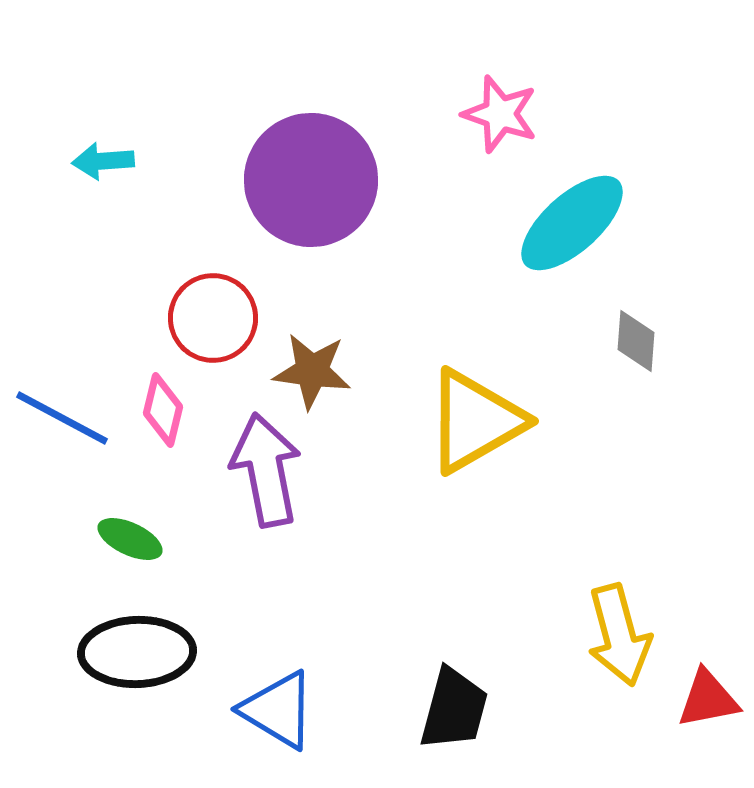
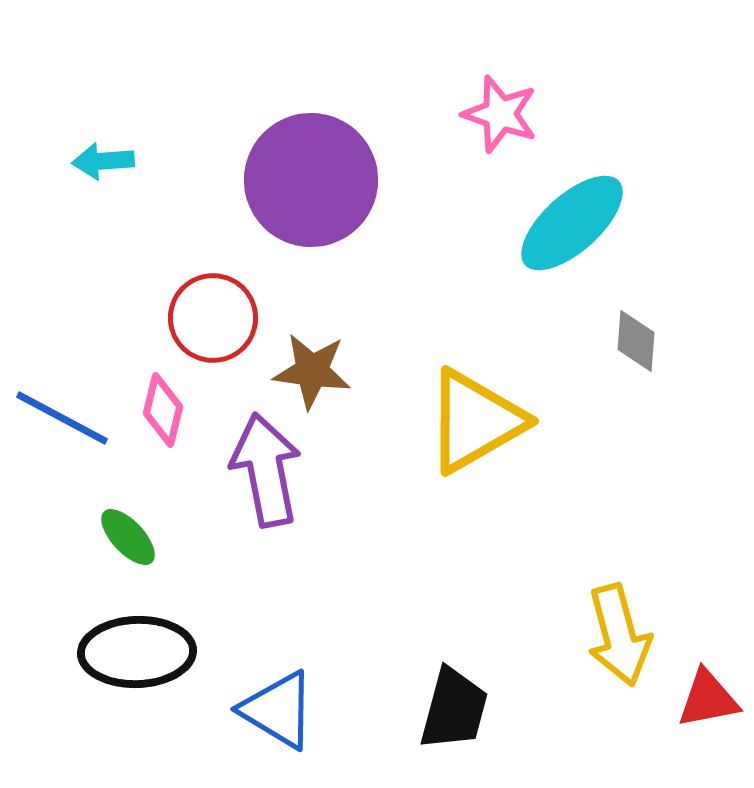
green ellipse: moved 2 px left, 2 px up; rotated 22 degrees clockwise
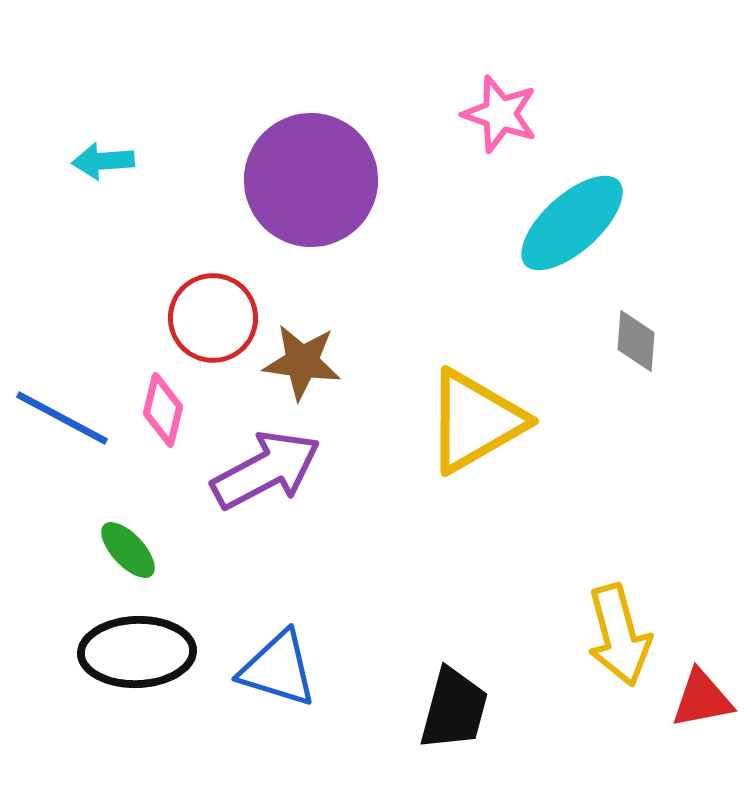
brown star: moved 10 px left, 9 px up
purple arrow: rotated 73 degrees clockwise
green ellipse: moved 13 px down
red triangle: moved 6 px left
blue triangle: moved 41 px up; rotated 14 degrees counterclockwise
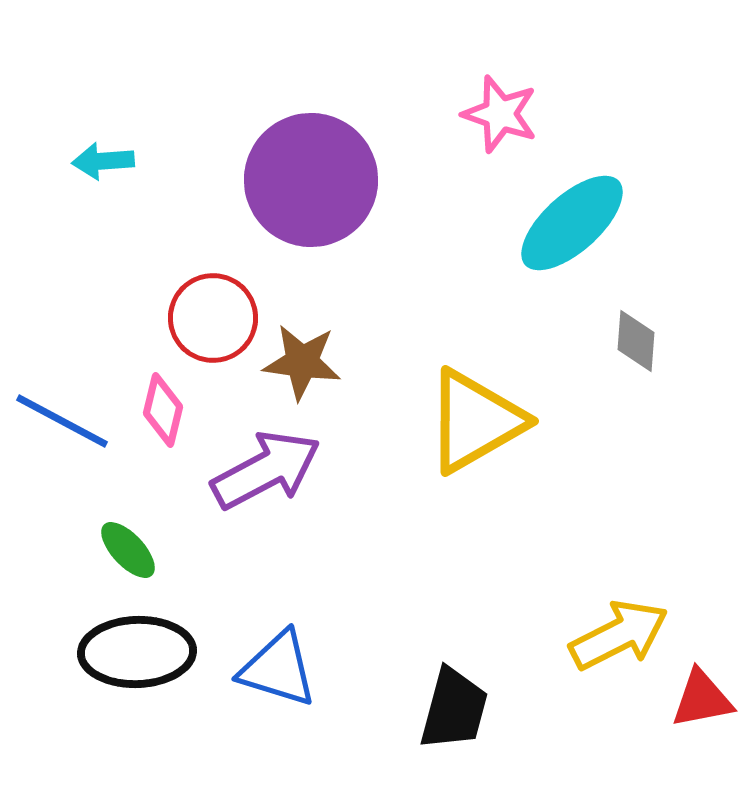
blue line: moved 3 px down
yellow arrow: rotated 102 degrees counterclockwise
